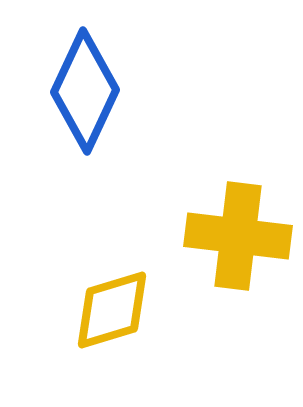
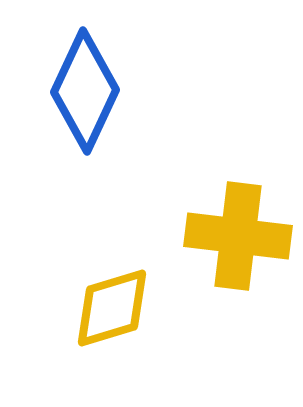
yellow diamond: moved 2 px up
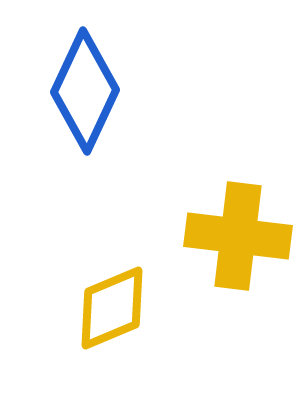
yellow diamond: rotated 6 degrees counterclockwise
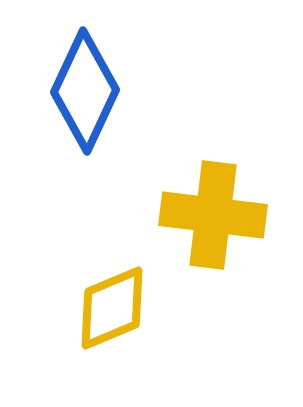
yellow cross: moved 25 px left, 21 px up
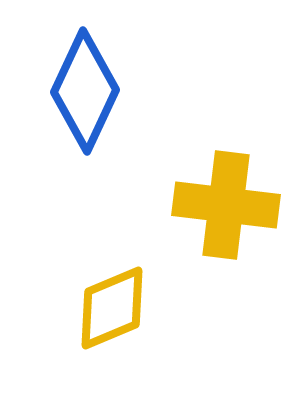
yellow cross: moved 13 px right, 10 px up
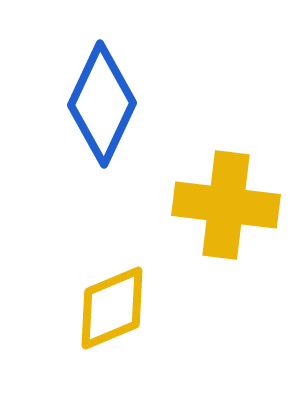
blue diamond: moved 17 px right, 13 px down
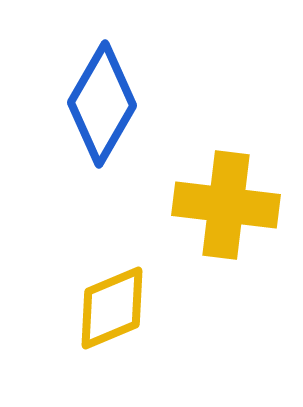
blue diamond: rotated 5 degrees clockwise
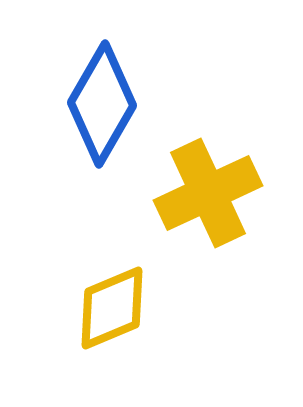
yellow cross: moved 18 px left, 12 px up; rotated 32 degrees counterclockwise
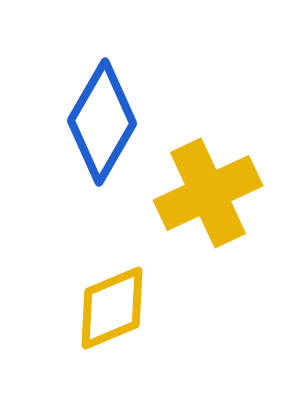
blue diamond: moved 18 px down
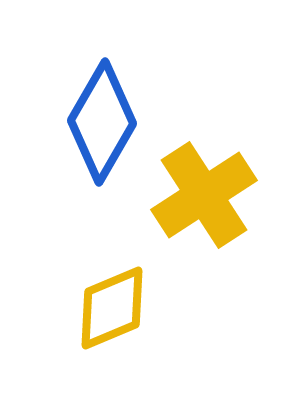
yellow cross: moved 4 px left, 2 px down; rotated 8 degrees counterclockwise
